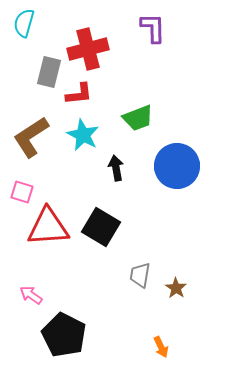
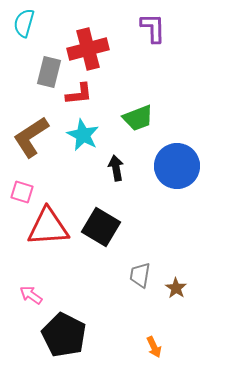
orange arrow: moved 7 px left
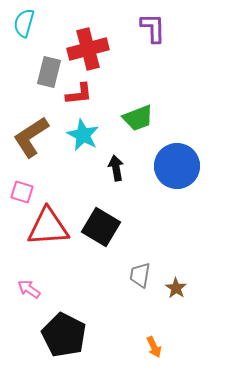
pink arrow: moved 2 px left, 6 px up
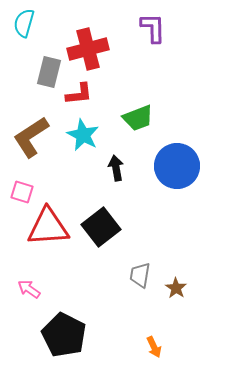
black square: rotated 21 degrees clockwise
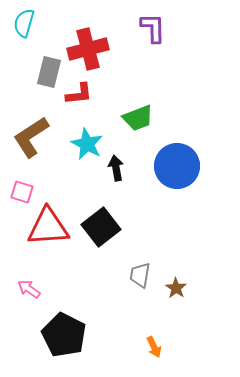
cyan star: moved 4 px right, 9 px down
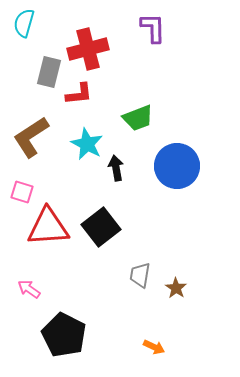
orange arrow: rotated 40 degrees counterclockwise
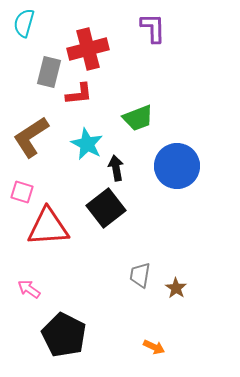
black square: moved 5 px right, 19 px up
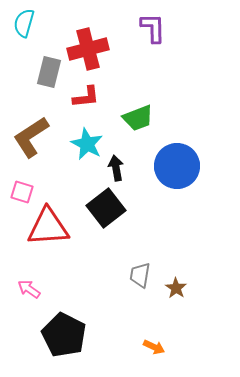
red L-shape: moved 7 px right, 3 px down
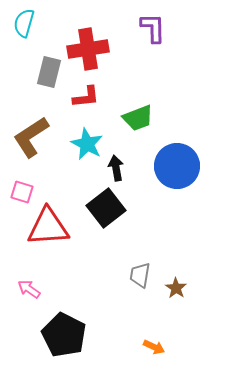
red cross: rotated 6 degrees clockwise
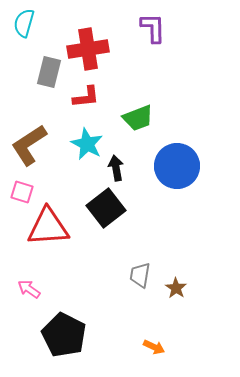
brown L-shape: moved 2 px left, 8 px down
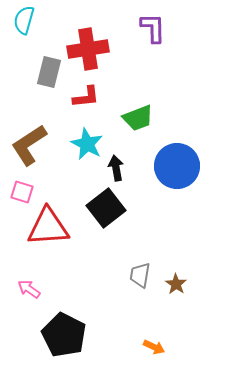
cyan semicircle: moved 3 px up
brown star: moved 4 px up
